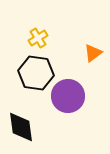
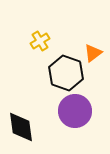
yellow cross: moved 2 px right, 3 px down
black hexagon: moved 30 px right; rotated 12 degrees clockwise
purple circle: moved 7 px right, 15 px down
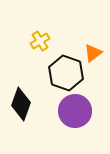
black diamond: moved 23 px up; rotated 28 degrees clockwise
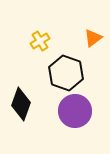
orange triangle: moved 15 px up
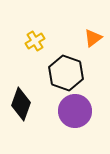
yellow cross: moved 5 px left
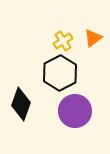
yellow cross: moved 28 px right
black hexagon: moved 6 px left; rotated 12 degrees clockwise
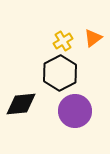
black diamond: rotated 64 degrees clockwise
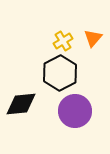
orange triangle: rotated 12 degrees counterclockwise
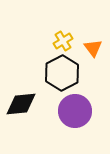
orange triangle: moved 10 px down; rotated 18 degrees counterclockwise
black hexagon: moved 2 px right
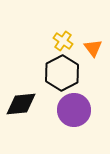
yellow cross: rotated 24 degrees counterclockwise
purple circle: moved 1 px left, 1 px up
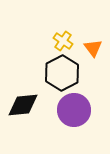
black diamond: moved 2 px right, 1 px down
